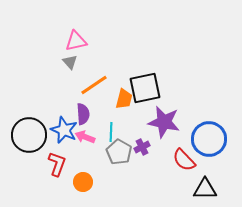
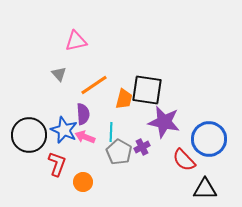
gray triangle: moved 11 px left, 12 px down
black square: moved 2 px right, 2 px down; rotated 20 degrees clockwise
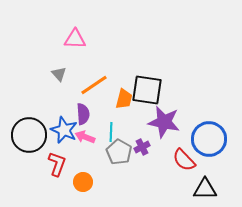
pink triangle: moved 1 px left, 2 px up; rotated 15 degrees clockwise
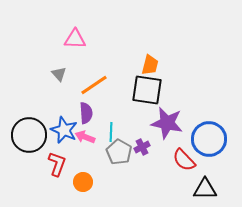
orange trapezoid: moved 26 px right, 34 px up
purple semicircle: moved 3 px right, 1 px up
purple star: moved 3 px right, 1 px down
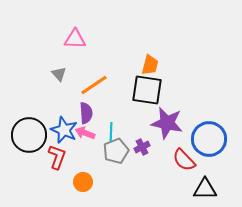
pink arrow: moved 4 px up
gray pentagon: moved 3 px left, 1 px up; rotated 20 degrees clockwise
red L-shape: moved 7 px up
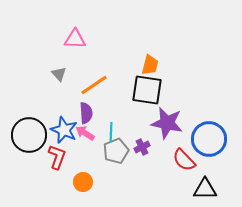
pink arrow: rotated 12 degrees clockwise
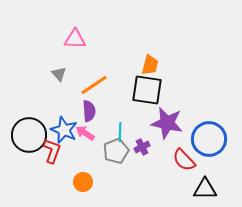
purple semicircle: moved 3 px right, 2 px up
cyan line: moved 9 px right
red L-shape: moved 5 px left, 6 px up
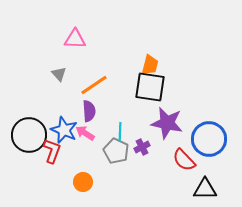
black square: moved 3 px right, 3 px up
gray pentagon: rotated 25 degrees counterclockwise
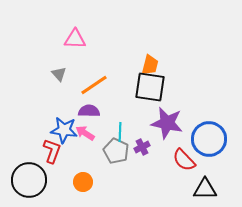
purple semicircle: rotated 85 degrees counterclockwise
blue star: rotated 16 degrees counterclockwise
black circle: moved 45 px down
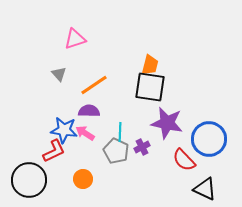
pink triangle: rotated 20 degrees counterclockwise
red L-shape: moved 2 px right; rotated 45 degrees clockwise
orange circle: moved 3 px up
black triangle: rotated 25 degrees clockwise
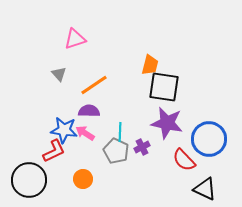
black square: moved 14 px right
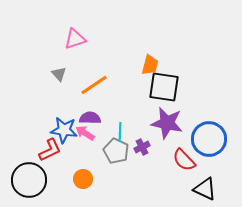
purple semicircle: moved 1 px right, 7 px down
red L-shape: moved 4 px left, 1 px up
